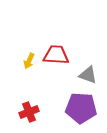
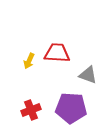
red trapezoid: moved 1 px right, 2 px up
purple pentagon: moved 10 px left
red cross: moved 2 px right, 2 px up
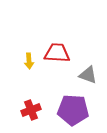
yellow arrow: rotated 28 degrees counterclockwise
purple pentagon: moved 2 px right, 2 px down
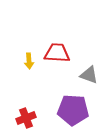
gray triangle: moved 1 px right
red cross: moved 5 px left, 8 px down
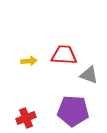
red trapezoid: moved 7 px right, 2 px down
yellow arrow: rotated 91 degrees counterclockwise
purple pentagon: moved 1 px down
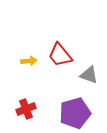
red trapezoid: moved 4 px left; rotated 132 degrees counterclockwise
purple pentagon: moved 2 px right, 2 px down; rotated 20 degrees counterclockwise
red cross: moved 9 px up
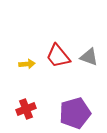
red trapezoid: moved 2 px left, 1 px down
yellow arrow: moved 2 px left, 3 px down
gray triangle: moved 18 px up
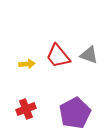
gray triangle: moved 2 px up
purple pentagon: rotated 12 degrees counterclockwise
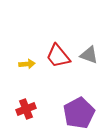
purple pentagon: moved 4 px right
